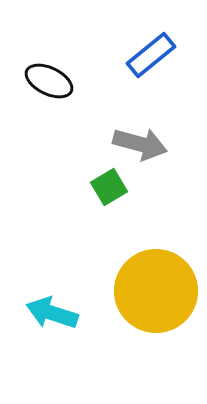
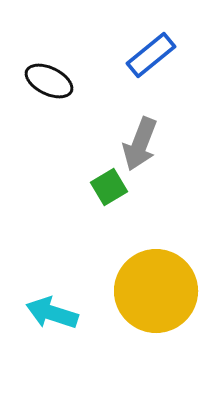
gray arrow: rotated 96 degrees clockwise
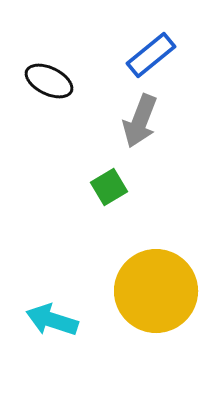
gray arrow: moved 23 px up
cyan arrow: moved 7 px down
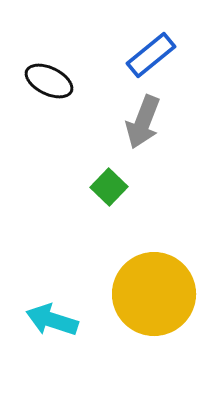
gray arrow: moved 3 px right, 1 px down
green square: rotated 15 degrees counterclockwise
yellow circle: moved 2 px left, 3 px down
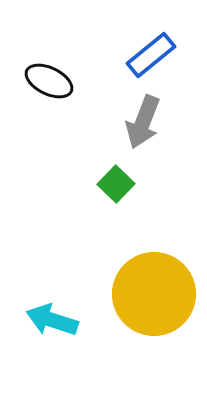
green square: moved 7 px right, 3 px up
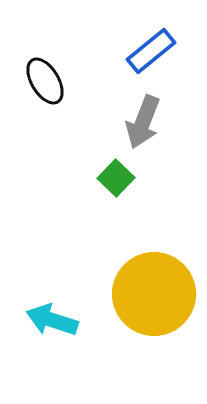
blue rectangle: moved 4 px up
black ellipse: moved 4 px left; rotated 33 degrees clockwise
green square: moved 6 px up
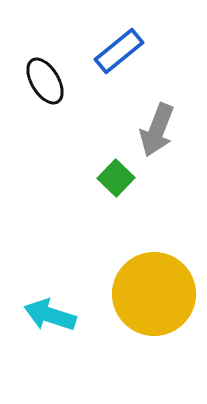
blue rectangle: moved 32 px left
gray arrow: moved 14 px right, 8 px down
cyan arrow: moved 2 px left, 5 px up
